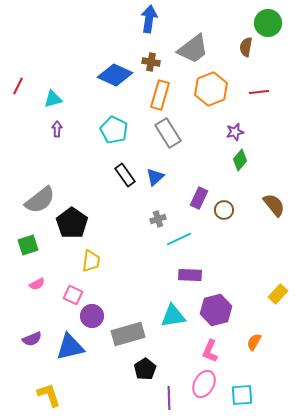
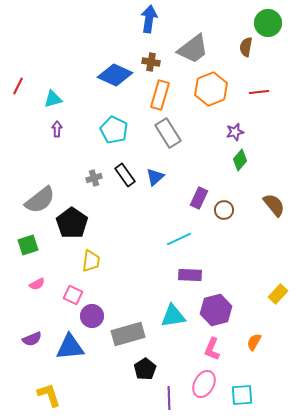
gray cross at (158, 219): moved 64 px left, 41 px up
blue triangle at (70, 347): rotated 8 degrees clockwise
pink L-shape at (210, 351): moved 2 px right, 2 px up
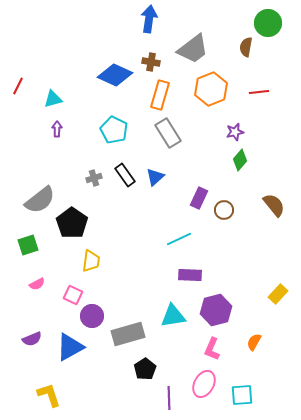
blue triangle at (70, 347): rotated 24 degrees counterclockwise
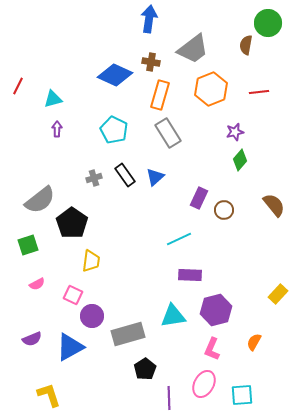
brown semicircle at (246, 47): moved 2 px up
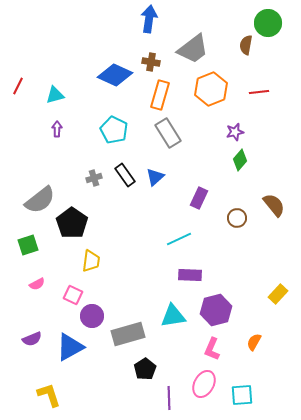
cyan triangle at (53, 99): moved 2 px right, 4 px up
brown circle at (224, 210): moved 13 px right, 8 px down
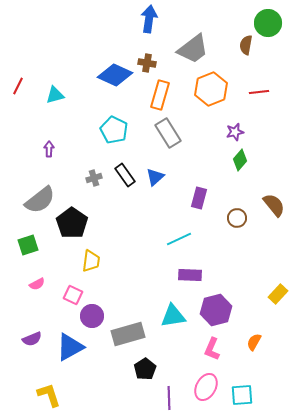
brown cross at (151, 62): moved 4 px left, 1 px down
purple arrow at (57, 129): moved 8 px left, 20 px down
purple rectangle at (199, 198): rotated 10 degrees counterclockwise
pink ellipse at (204, 384): moved 2 px right, 3 px down
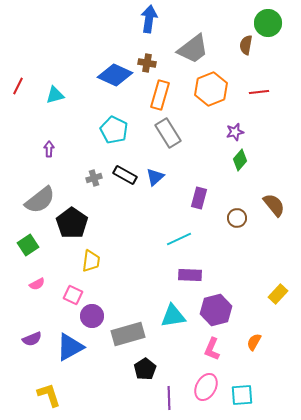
black rectangle at (125, 175): rotated 25 degrees counterclockwise
green square at (28, 245): rotated 15 degrees counterclockwise
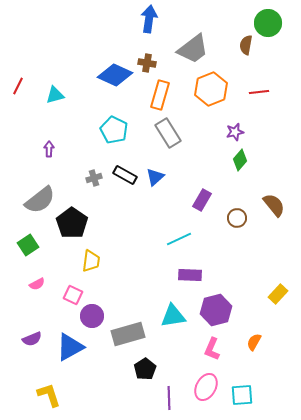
purple rectangle at (199, 198): moved 3 px right, 2 px down; rotated 15 degrees clockwise
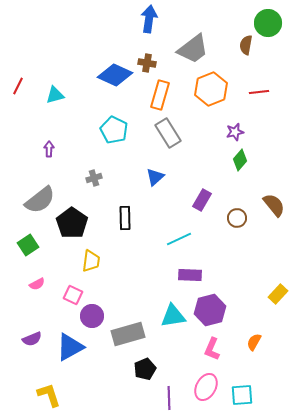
black rectangle at (125, 175): moved 43 px down; rotated 60 degrees clockwise
purple hexagon at (216, 310): moved 6 px left
black pentagon at (145, 369): rotated 10 degrees clockwise
